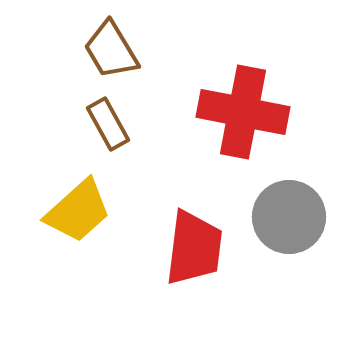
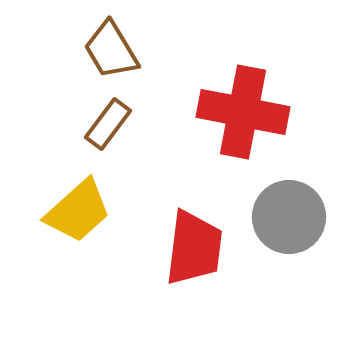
brown rectangle: rotated 66 degrees clockwise
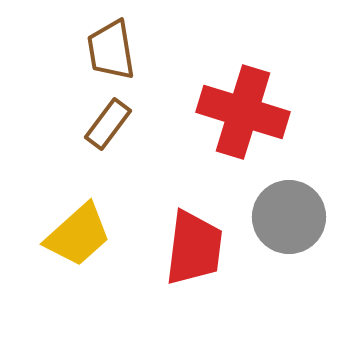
brown trapezoid: rotated 22 degrees clockwise
red cross: rotated 6 degrees clockwise
yellow trapezoid: moved 24 px down
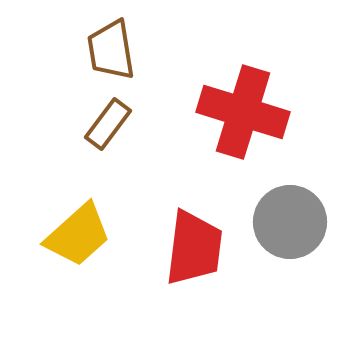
gray circle: moved 1 px right, 5 px down
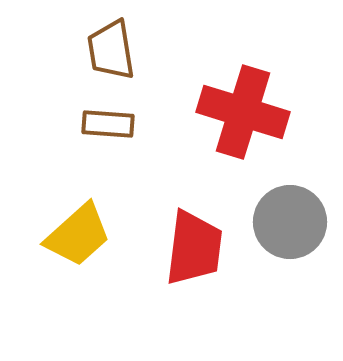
brown rectangle: rotated 57 degrees clockwise
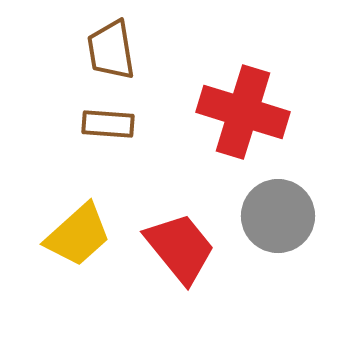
gray circle: moved 12 px left, 6 px up
red trapezoid: moved 14 px left; rotated 46 degrees counterclockwise
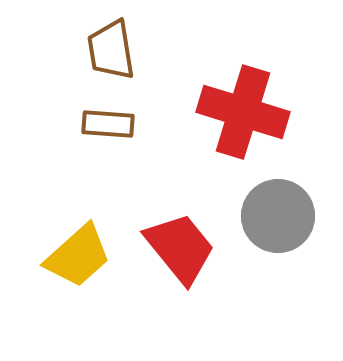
yellow trapezoid: moved 21 px down
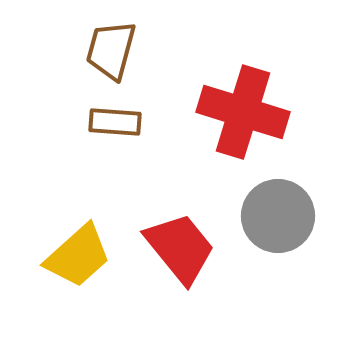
brown trapezoid: rotated 24 degrees clockwise
brown rectangle: moved 7 px right, 2 px up
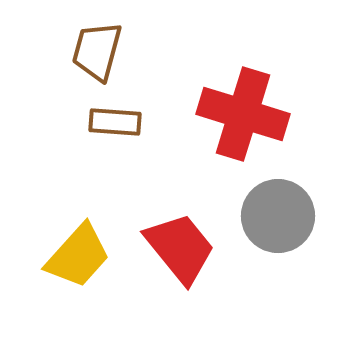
brown trapezoid: moved 14 px left, 1 px down
red cross: moved 2 px down
yellow trapezoid: rotated 6 degrees counterclockwise
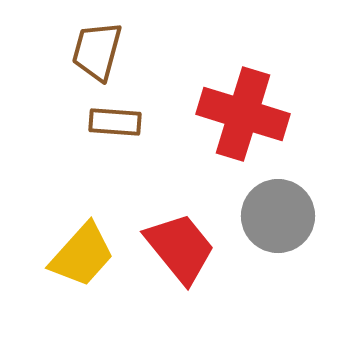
yellow trapezoid: moved 4 px right, 1 px up
